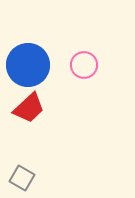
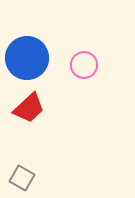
blue circle: moved 1 px left, 7 px up
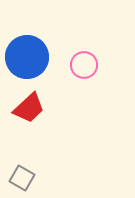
blue circle: moved 1 px up
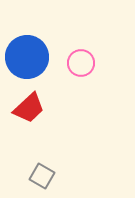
pink circle: moved 3 px left, 2 px up
gray square: moved 20 px right, 2 px up
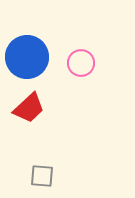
gray square: rotated 25 degrees counterclockwise
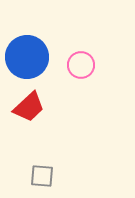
pink circle: moved 2 px down
red trapezoid: moved 1 px up
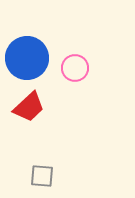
blue circle: moved 1 px down
pink circle: moved 6 px left, 3 px down
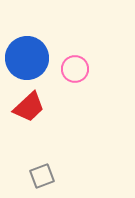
pink circle: moved 1 px down
gray square: rotated 25 degrees counterclockwise
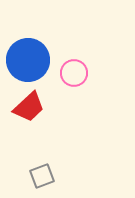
blue circle: moved 1 px right, 2 px down
pink circle: moved 1 px left, 4 px down
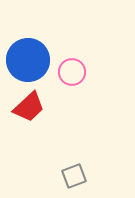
pink circle: moved 2 px left, 1 px up
gray square: moved 32 px right
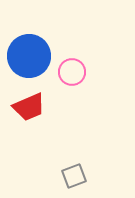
blue circle: moved 1 px right, 4 px up
red trapezoid: rotated 20 degrees clockwise
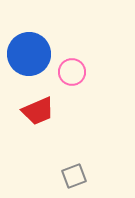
blue circle: moved 2 px up
red trapezoid: moved 9 px right, 4 px down
